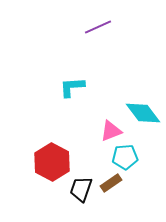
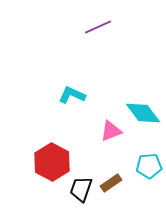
cyan L-shape: moved 8 px down; rotated 28 degrees clockwise
cyan pentagon: moved 24 px right, 9 px down
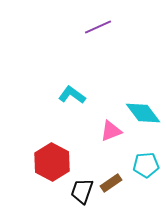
cyan L-shape: rotated 12 degrees clockwise
cyan pentagon: moved 3 px left, 1 px up
black trapezoid: moved 1 px right, 2 px down
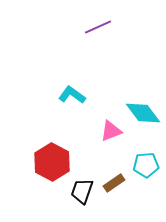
brown rectangle: moved 3 px right
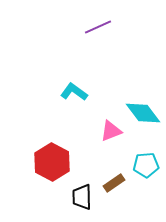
cyan L-shape: moved 2 px right, 3 px up
black trapezoid: moved 6 px down; rotated 20 degrees counterclockwise
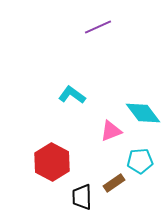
cyan L-shape: moved 2 px left, 3 px down
cyan pentagon: moved 6 px left, 4 px up
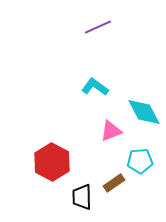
cyan L-shape: moved 23 px right, 8 px up
cyan diamond: moved 1 px right, 1 px up; rotated 9 degrees clockwise
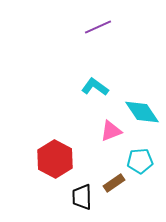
cyan diamond: moved 2 px left; rotated 6 degrees counterclockwise
red hexagon: moved 3 px right, 3 px up
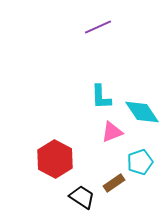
cyan L-shape: moved 6 px right, 10 px down; rotated 128 degrees counterclockwise
pink triangle: moved 1 px right, 1 px down
cyan pentagon: moved 1 px down; rotated 15 degrees counterclockwise
black trapezoid: rotated 124 degrees clockwise
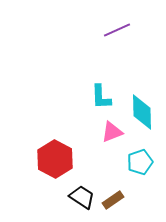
purple line: moved 19 px right, 3 px down
cyan diamond: rotated 33 degrees clockwise
brown rectangle: moved 1 px left, 17 px down
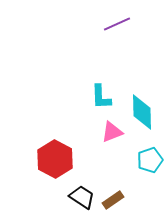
purple line: moved 6 px up
cyan pentagon: moved 10 px right, 2 px up
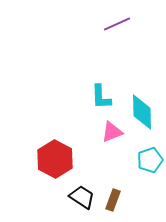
brown rectangle: rotated 35 degrees counterclockwise
